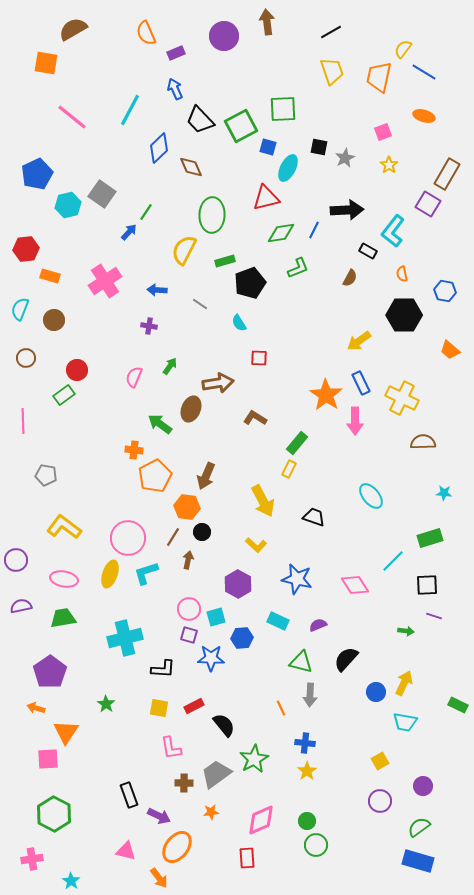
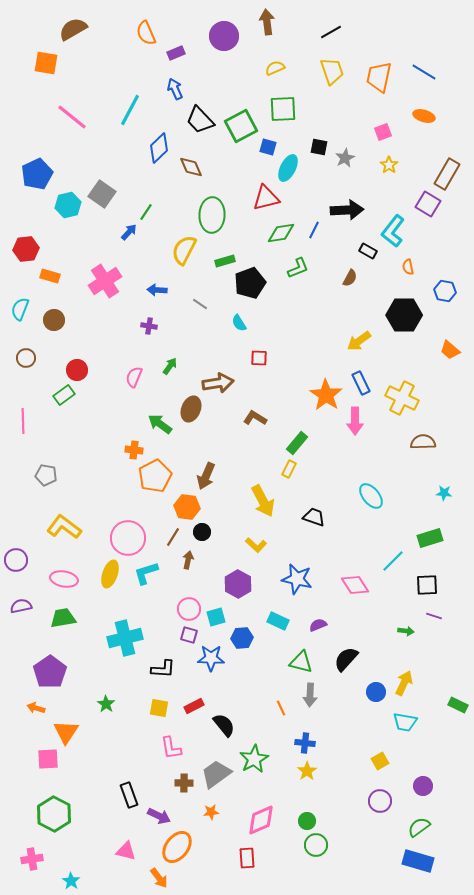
yellow semicircle at (403, 49): moved 128 px left, 19 px down; rotated 30 degrees clockwise
orange semicircle at (402, 274): moved 6 px right, 7 px up
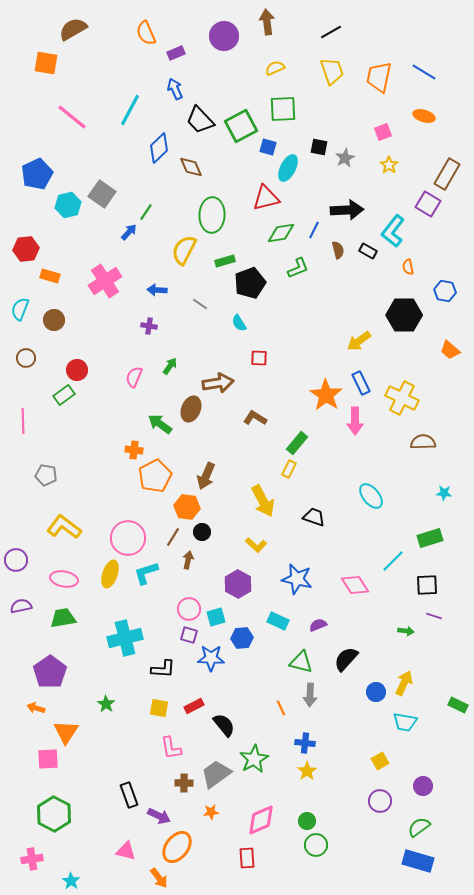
brown semicircle at (350, 278): moved 12 px left, 28 px up; rotated 42 degrees counterclockwise
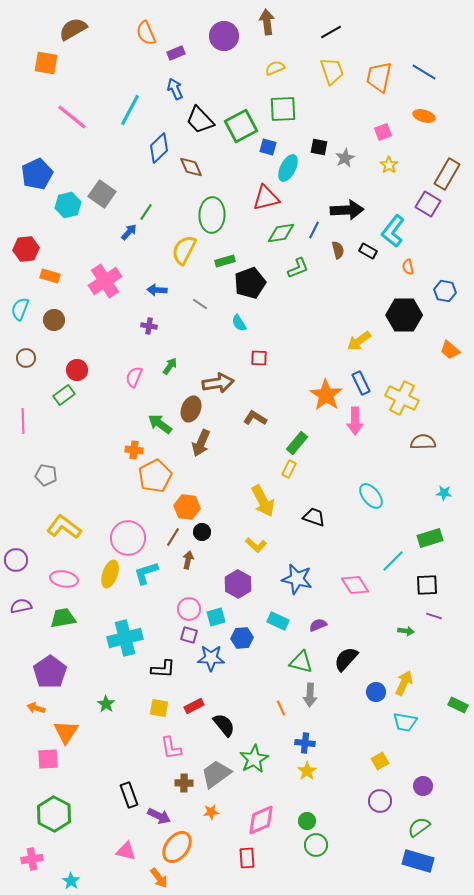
brown arrow at (206, 476): moved 5 px left, 33 px up
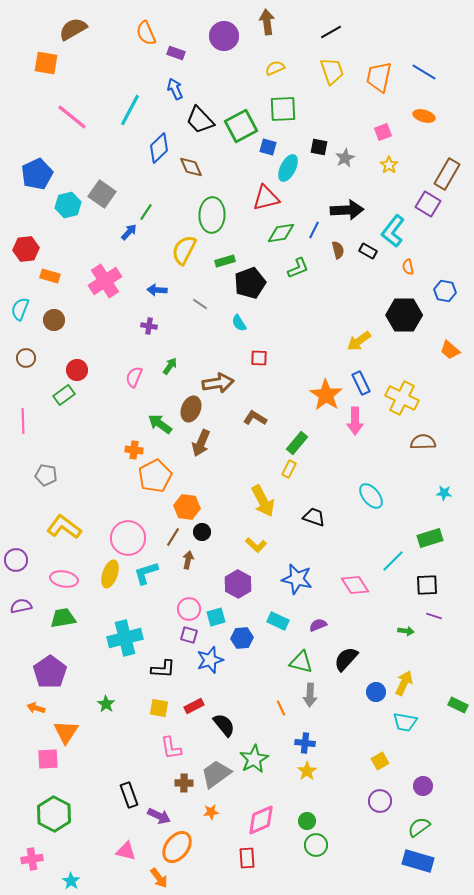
purple rectangle at (176, 53): rotated 42 degrees clockwise
blue star at (211, 658): moved 1 px left, 2 px down; rotated 20 degrees counterclockwise
